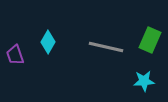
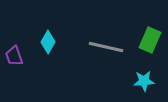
purple trapezoid: moved 1 px left, 1 px down
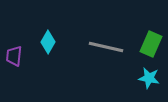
green rectangle: moved 1 px right, 4 px down
purple trapezoid: rotated 25 degrees clockwise
cyan star: moved 5 px right, 3 px up; rotated 15 degrees clockwise
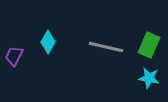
green rectangle: moved 2 px left, 1 px down
purple trapezoid: rotated 20 degrees clockwise
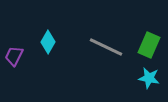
gray line: rotated 12 degrees clockwise
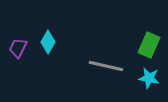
gray line: moved 19 px down; rotated 12 degrees counterclockwise
purple trapezoid: moved 4 px right, 8 px up
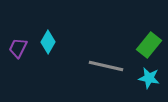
green rectangle: rotated 15 degrees clockwise
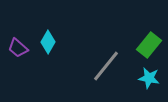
purple trapezoid: rotated 75 degrees counterclockwise
gray line: rotated 64 degrees counterclockwise
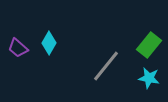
cyan diamond: moved 1 px right, 1 px down
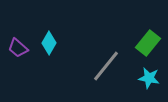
green rectangle: moved 1 px left, 2 px up
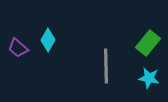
cyan diamond: moved 1 px left, 3 px up
gray line: rotated 40 degrees counterclockwise
